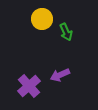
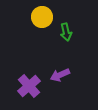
yellow circle: moved 2 px up
green arrow: rotated 12 degrees clockwise
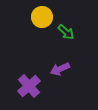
green arrow: rotated 36 degrees counterclockwise
purple arrow: moved 6 px up
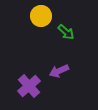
yellow circle: moved 1 px left, 1 px up
purple arrow: moved 1 px left, 2 px down
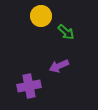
purple arrow: moved 5 px up
purple cross: rotated 30 degrees clockwise
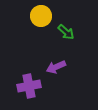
purple arrow: moved 3 px left, 1 px down
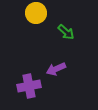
yellow circle: moved 5 px left, 3 px up
purple arrow: moved 2 px down
